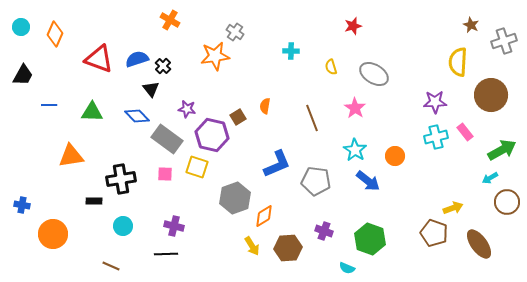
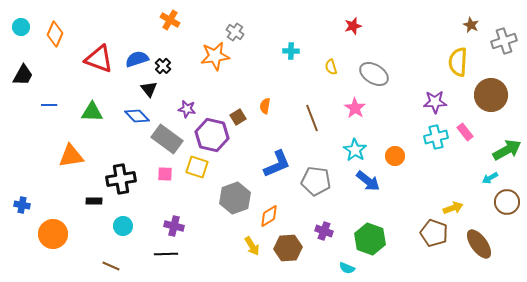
black triangle at (151, 89): moved 2 px left
green arrow at (502, 150): moved 5 px right
orange diamond at (264, 216): moved 5 px right
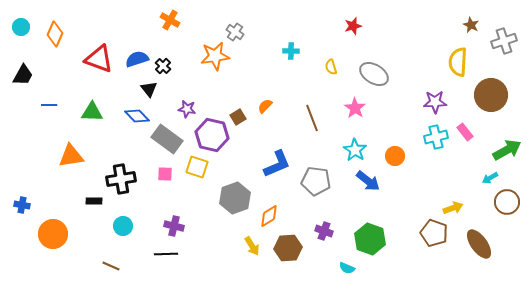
orange semicircle at (265, 106): rotated 35 degrees clockwise
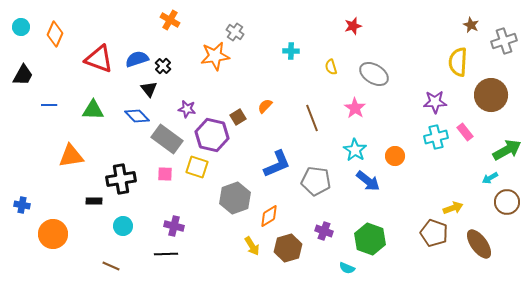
green triangle at (92, 112): moved 1 px right, 2 px up
brown hexagon at (288, 248): rotated 12 degrees counterclockwise
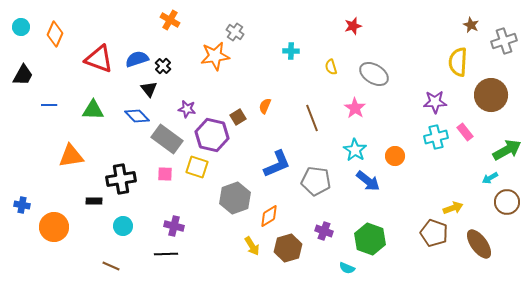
orange semicircle at (265, 106): rotated 21 degrees counterclockwise
orange circle at (53, 234): moved 1 px right, 7 px up
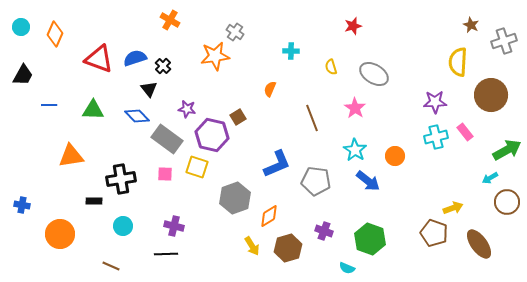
blue semicircle at (137, 59): moved 2 px left, 1 px up
orange semicircle at (265, 106): moved 5 px right, 17 px up
orange circle at (54, 227): moved 6 px right, 7 px down
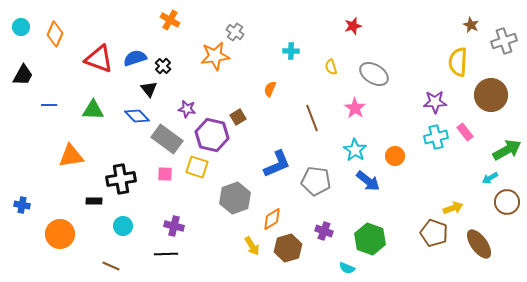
orange diamond at (269, 216): moved 3 px right, 3 px down
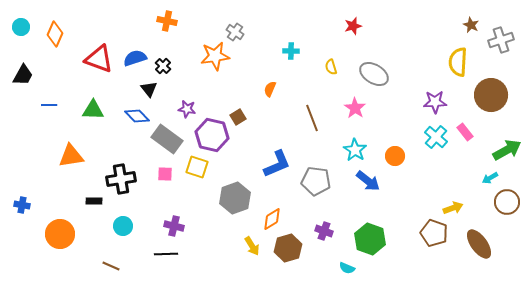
orange cross at (170, 20): moved 3 px left, 1 px down; rotated 18 degrees counterclockwise
gray cross at (504, 41): moved 3 px left, 1 px up
cyan cross at (436, 137): rotated 35 degrees counterclockwise
